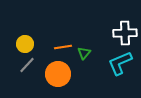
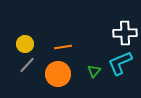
green triangle: moved 10 px right, 18 px down
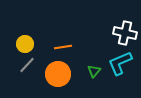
white cross: rotated 15 degrees clockwise
